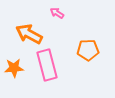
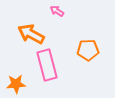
pink arrow: moved 2 px up
orange arrow: moved 2 px right
orange star: moved 2 px right, 16 px down
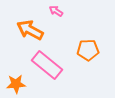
pink arrow: moved 1 px left
orange arrow: moved 1 px left, 4 px up
pink rectangle: rotated 36 degrees counterclockwise
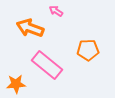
orange arrow: moved 2 px up; rotated 8 degrees counterclockwise
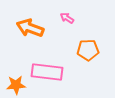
pink arrow: moved 11 px right, 7 px down
pink rectangle: moved 7 px down; rotated 32 degrees counterclockwise
orange star: moved 1 px down
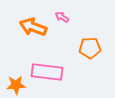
pink arrow: moved 5 px left, 1 px up
orange arrow: moved 3 px right, 1 px up
orange pentagon: moved 2 px right, 2 px up
